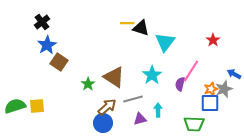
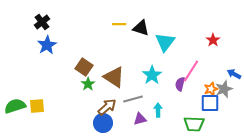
yellow line: moved 8 px left, 1 px down
brown square: moved 25 px right, 5 px down
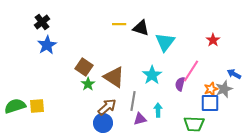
gray line: moved 2 px down; rotated 66 degrees counterclockwise
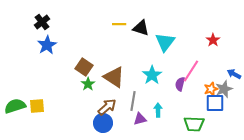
blue square: moved 5 px right
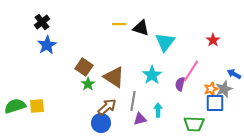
blue circle: moved 2 px left
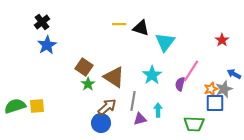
red star: moved 9 px right
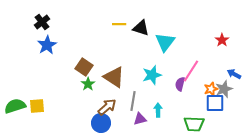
cyan star: rotated 18 degrees clockwise
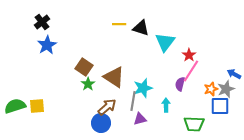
red star: moved 33 px left, 15 px down
cyan star: moved 9 px left, 13 px down
gray star: moved 2 px right
blue square: moved 5 px right, 3 px down
cyan arrow: moved 8 px right, 5 px up
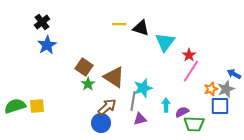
purple semicircle: moved 2 px right, 28 px down; rotated 48 degrees clockwise
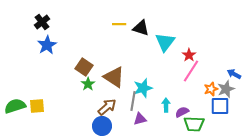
blue circle: moved 1 px right, 3 px down
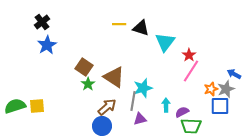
green trapezoid: moved 3 px left, 2 px down
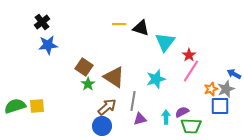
blue star: moved 1 px right; rotated 24 degrees clockwise
cyan star: moved 13 px right, 9 px up
cyan arrow: moved 12 px down
